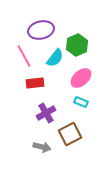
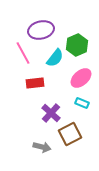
pink line: moved 1 px left, 3 px up
cyan rectangle: moved 1 px right, 1 px down
purple cross: moved 5 px right; rotated 18 degrees counterclockwise
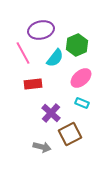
red rectangle: moved 2 px left, 1 px down
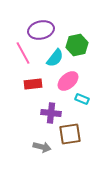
green hexagon: rotated 10 degrees clockwise
pink ellipse: moved 13 px left, 3 px down
cyan rectangle: moved 4 px up
purple cross: rotated 36 degrees counterclockwise
brown square: rotated 20 degrees clockwise
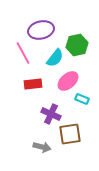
purple cross: moved 1 px down; rotated 18 degrees clockwise
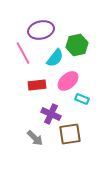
red rectangle: moved 4 px right, 1 px down
gray arrow: moved 7 px left, 9 px up; rotated 30 degrees clockwise
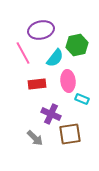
pink ellipse: rotated 55 degrees counterclockwise
red rectangle: moved 1 px up
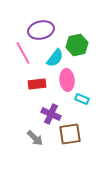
pink ellipse: moved 1 px left, 1 px up
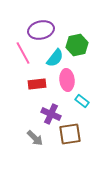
cyan rectangle: moved 2 px down; rotated 16 degrees clockwise
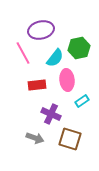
green hexagon: moved 2 px right, 3 px down
red rectangle: moved 1 px down
cyan rectangle: rotated 72 degrees counterclockwise
brown square: moved 5 px down; rotated 25 degrees clockwise
gray arrow: rotated 24 degrees counterclockwise
